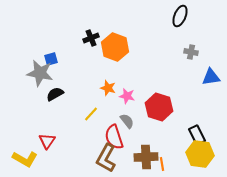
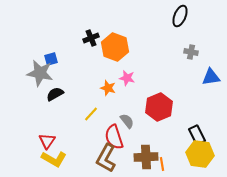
pink star: moved 18 px up
red hexagon: rotated 20 degrees clockwise
yellow L-shape: moved 29 px right
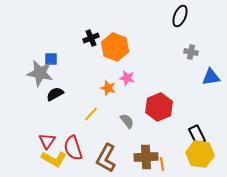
blue square: rotated 16 degrees clockwise
red semicircle: moved 41 px left, 11 px down
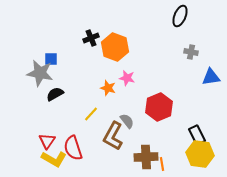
brown L-shape: moved 7 px right, 22 px up
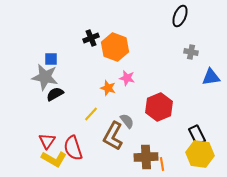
gray star: moved 5 px right, 4 px down
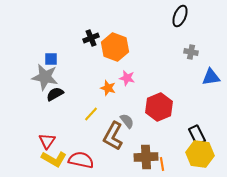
red semicircle: moved 8 px right, 12 px down; rotated 120 degrees clockwise
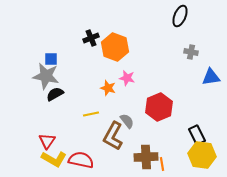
gray star: moved 1 px right, 1 px up
yellow line: rotated 35 degrees clockwise
yellow hexagon: moved 2 px right, 1 px down
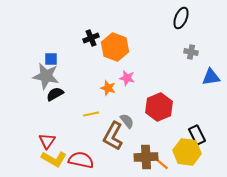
black ellipse: moved 1 px right, 2 px down
yellow hexagon: moved 15 px left, 3 px up
orange line: rotated 40 degrees counterclockwise
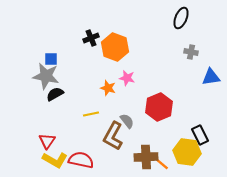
black rectangle: moved 3 px right
yellow L-shape: moved 1 px right, 1 px down
